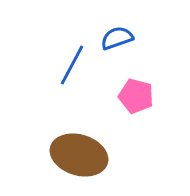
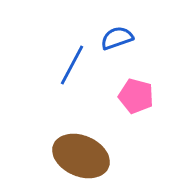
brown ellipse: moved 2 px right, 1 px down; rotated 6 degrees clockwise
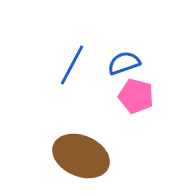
blue semicircle: moved 7 px right, 25 px down
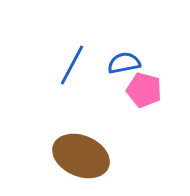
blue semicircle: rotated 8 degrees clockwise
pink pentagon: moved 8 px right, 6 px up
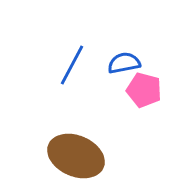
brown ellipse: moved 5 px left
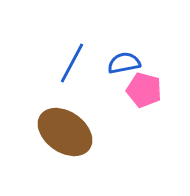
blue line: moved 2 px up
brown ellipse: moved 11 px left, 24 px up; rotated 12 degrees clockwise
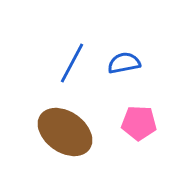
pink pentagon: moved 5 px left, 33 px down; rotated 12 degrees counterclockwise
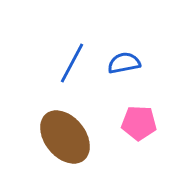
brown ellipse: moved 5 px down; rotated 16 degrees clockwise
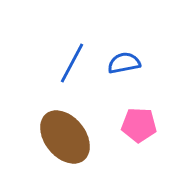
pink pentagon: moved 2 px down
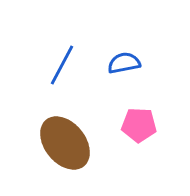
blue line: moved 10 px left, 2 px down
brown ellipse: moved 6 px down
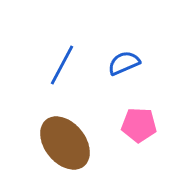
blue semicircle: rotated 12 degrees counterclockwise
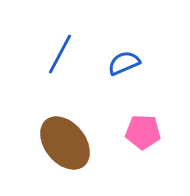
blue line: moved 2 px left, 11 px up
pink pentagon: moved 4 px right, 7 px down
